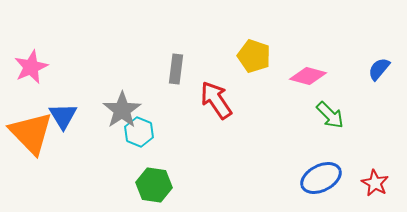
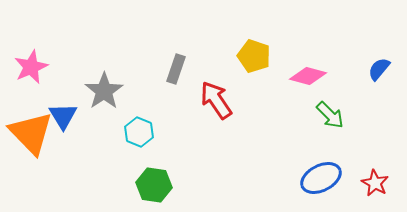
gray rectangle: rotated 12 degrees clockwise
gray star: moved 18 px left, 19 px up
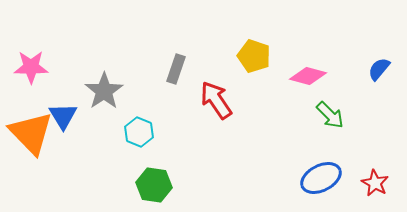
pink star: rotated 24 degrees clockwise
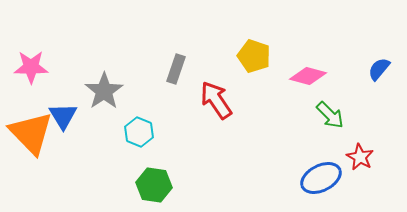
red star: moved 15 px left, 26 px up
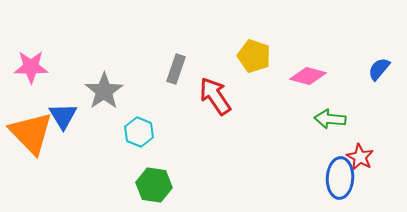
red arrow: moved 1 px left, 4 px up
green arrow: moved 4 px down; rotated 140 degrees clockwise
blue ellipse: moved 19 px right; rotated 60 degrees counterclockwise
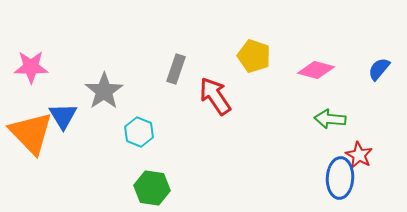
pink diamond: moved 8 px right, 6 px up
red star: moved 1 px left, 2 px up
green hexagon: moved 2 px left, 3 px down
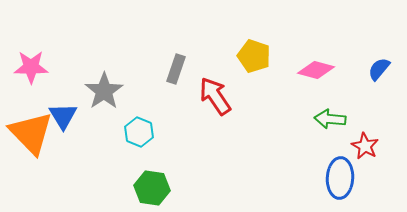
red star: moved 6 px right, 9 px up
